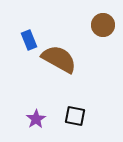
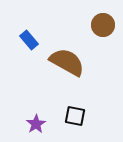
blue rectangle: rotated 18 degrees counterclockwise
brown semicircle: moved 8 px right, 3 px down
purple star: moved 5 px down
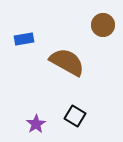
blue rectangle: moved 5 px left, 1 px up; rotated 60 degrees counterclockwise
black square: rotated 20 degrees clockwise
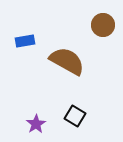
blue rectangle: moved 1 px right, 2 px down
brown semicircle: moved 1 px up
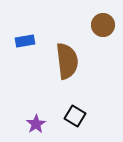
brown semicircle: rotated 54 degrees clockwise
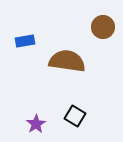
brown circle: moved 2 px down
brown semicircle: rotated 75 degrees counterclockwise
